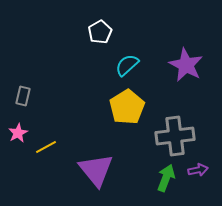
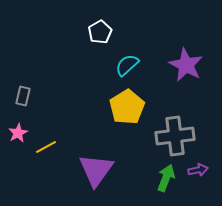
purple triangle: rotated 15 degrees clockwise
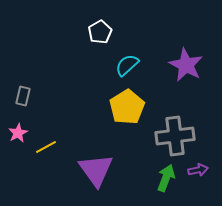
purple triangle: rotated 12 degrees counterclockwise
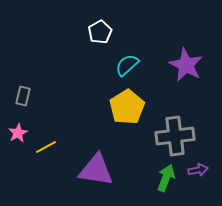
purple triangle: rotated 45 degrees counterclockwise
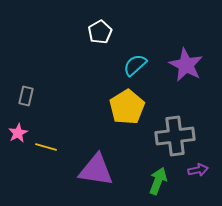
cyan semicircle: moved 8 px right
gray rectangle: moved 3 px right
yellow line: rotated 45 degrees clockwise
green arrow: moved 8 px left, 3 px down
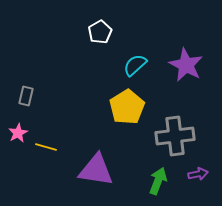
purple arrow: moved 4 px down
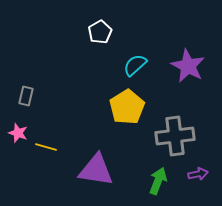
purple star: moved 2 px right, 1 px down
pink star: rotated 24 degrees counterclockwise
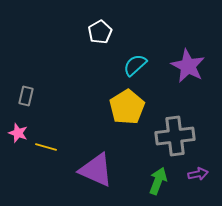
purple triangle: rotated 15 degrees clockwise
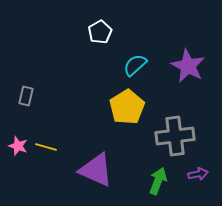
pink star: moved 13 px down
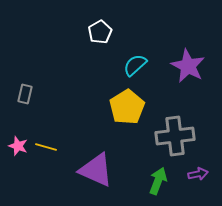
gray rectangle: moved 1 px left, 2 px up
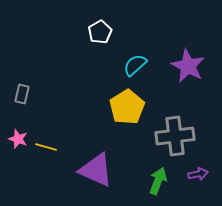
gray rectangle: moved 3 px left
pink star: moved 7 px up
